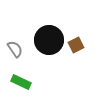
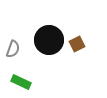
brown square: moved 1 px right, 1 px up
gray semicircle: moved 2 px left; rotated 54 degrees clockwise
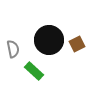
gray semicircle: rotated 30 degrees counterclockwise
green rectangle: moved 13 px right, 11 px up; rotated 18 degrees clockwise
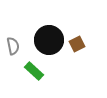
gray semicircle: moved 3 px up
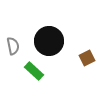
black circle: moved 1 px down
brown square: moved 10 px right, 14 px down
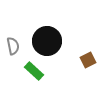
black circle: moved 2 px left
brown square: moved 1 px right, 2 px down
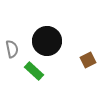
gray semicircle: moved 1 px left, 3 px down
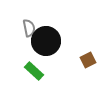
black circle: moved 1 px left
gray semicircle: moved 17 px right, 21 px up
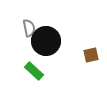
brown square: moved 3 px right, 5 px up; rotated 14 degrees clockwise
